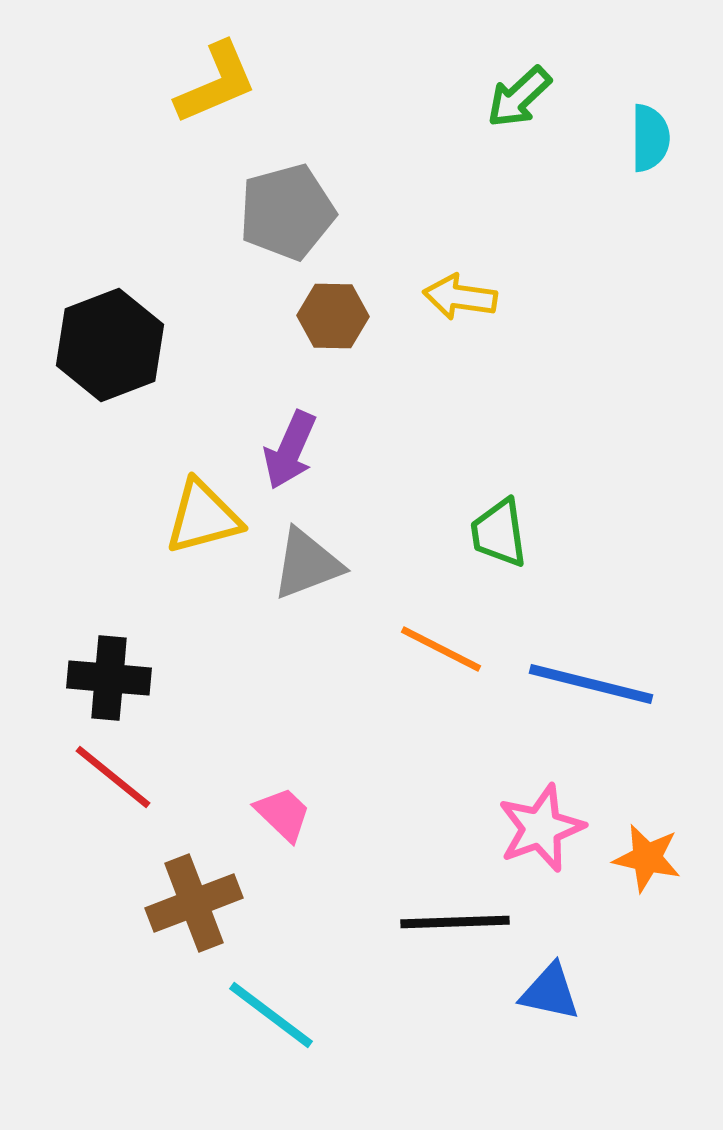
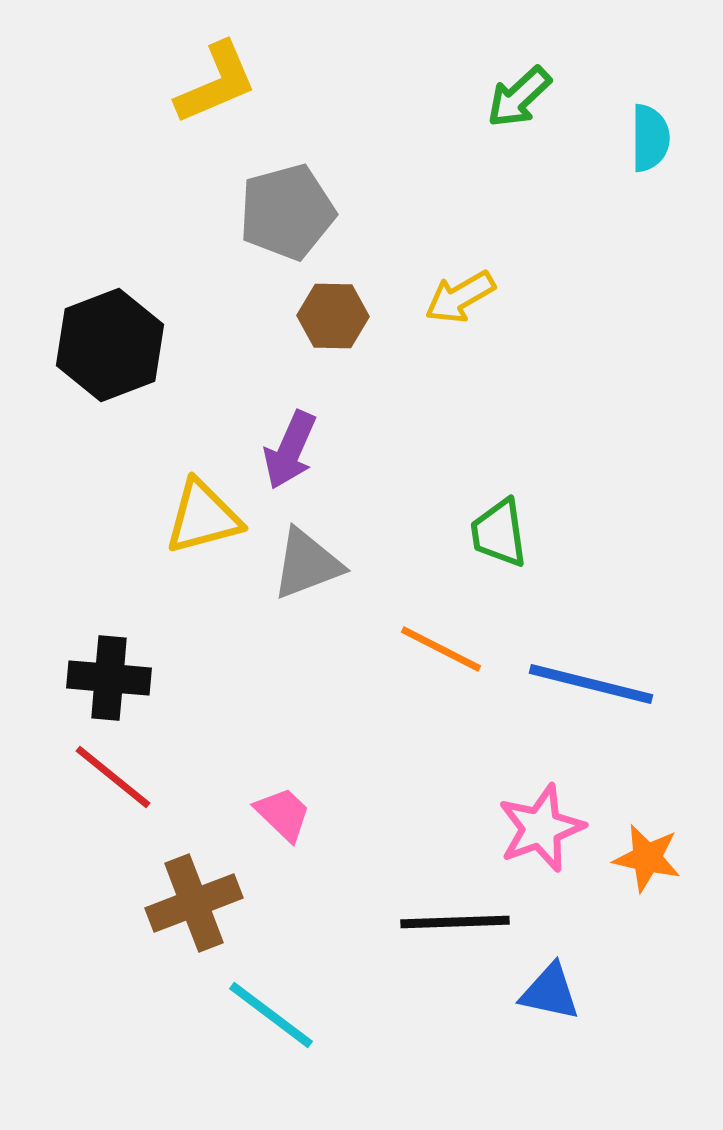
yellow arrow: rotated 38 degrees counterclockwise
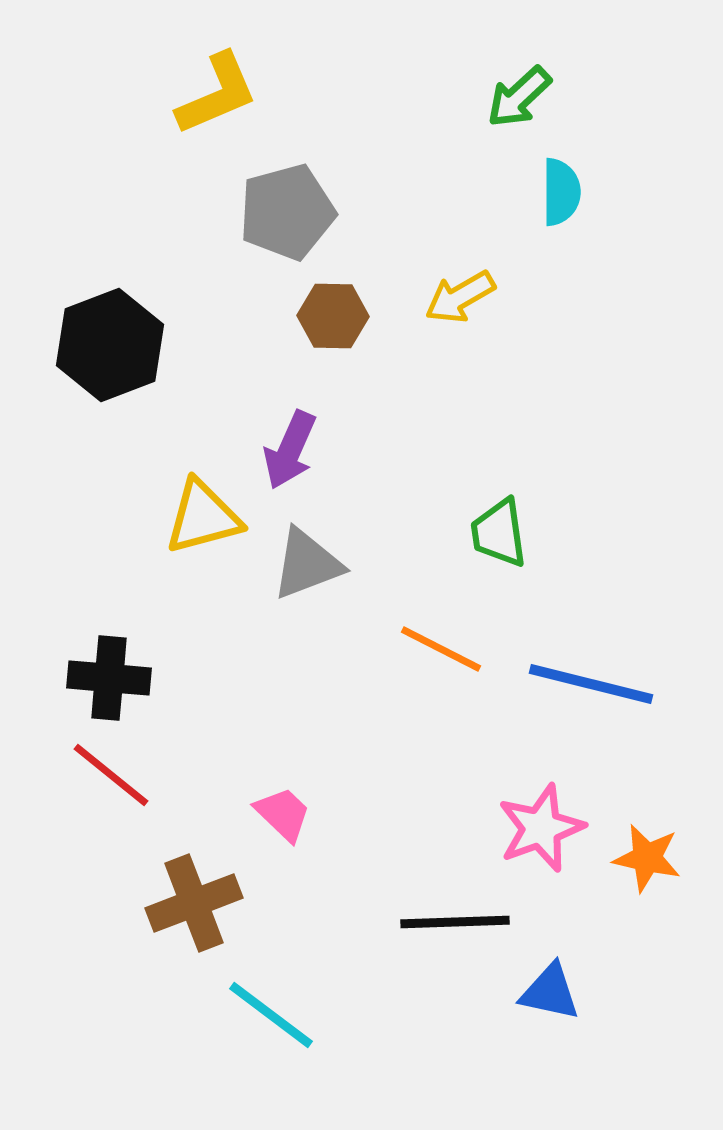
yellow L-shape: moved 1 px right, 11 px down
cyan semicircle: moved 89 px left, 54 px down
red line: moved 2 px left, 2 px up
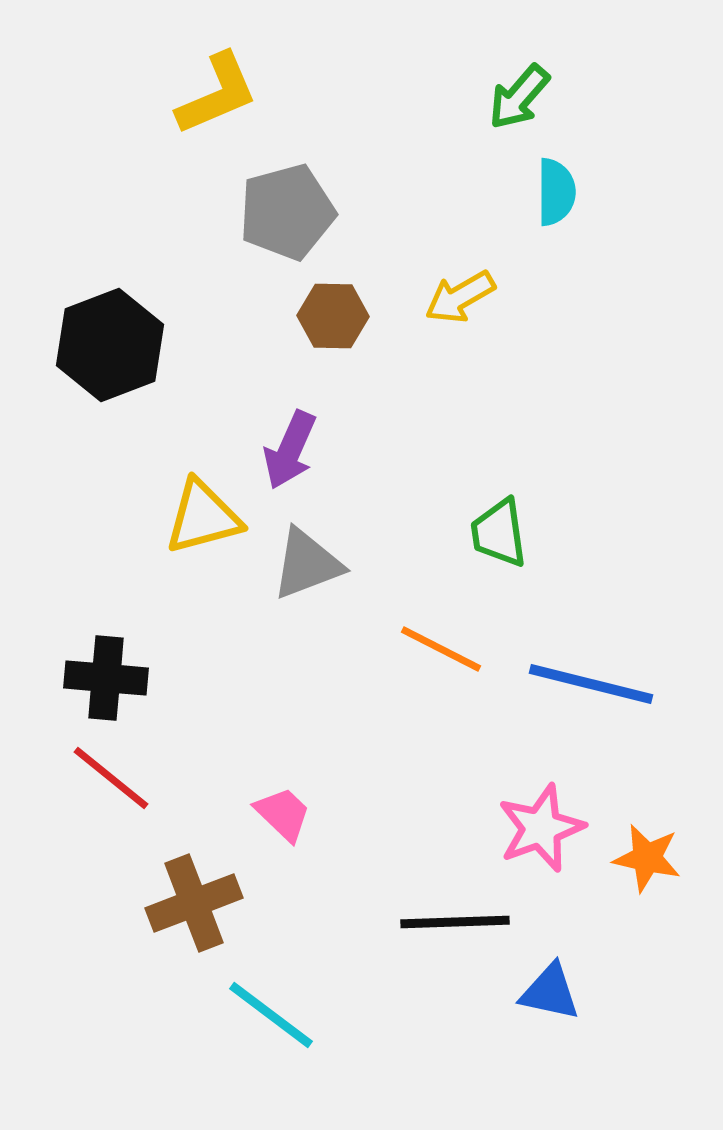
green arrow: rotated 6 degrees counterclockwise
cyan semicircle: moved 5 px left
black cross: moved 3 px left
red line: moved 3 px down
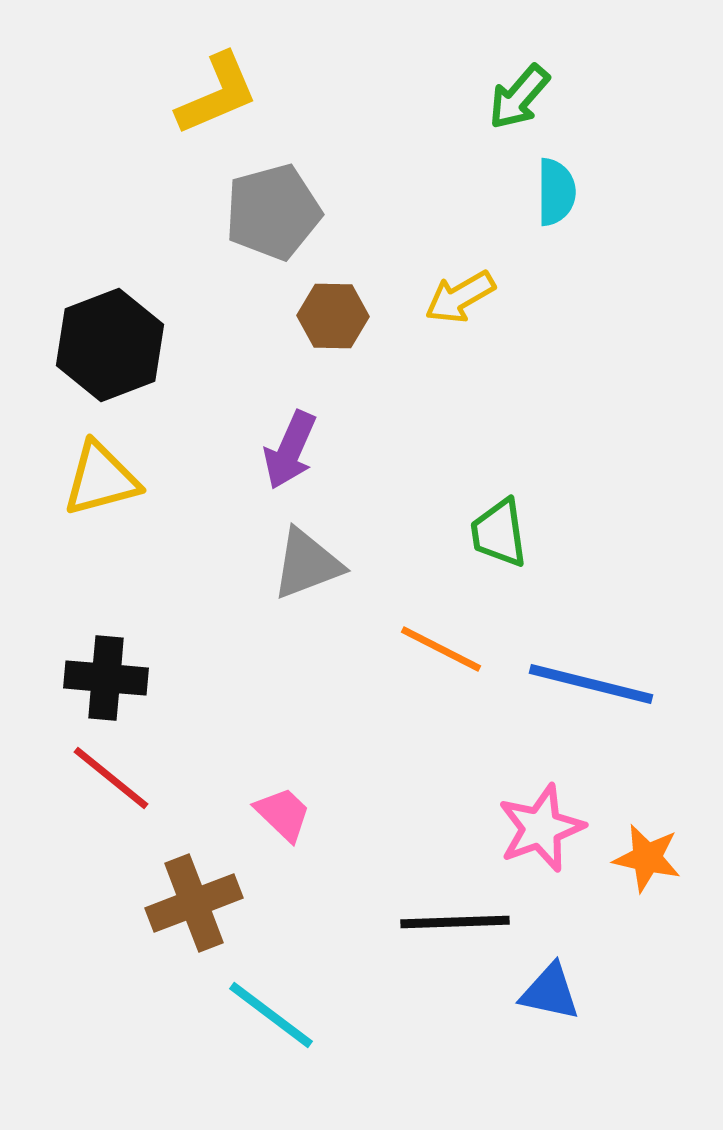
gray pentagon: moved 14 px left
yellow triangle: moved 102 px left, 38 px up
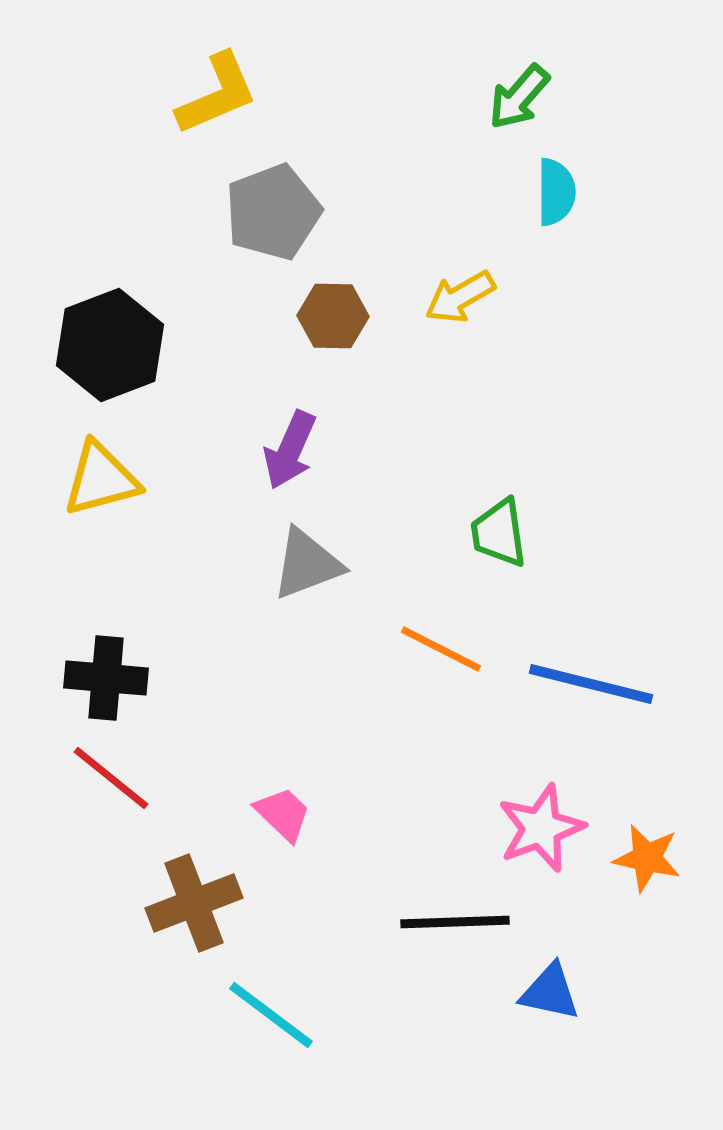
gray pentagon: rotated 6 degrees counterclockwise
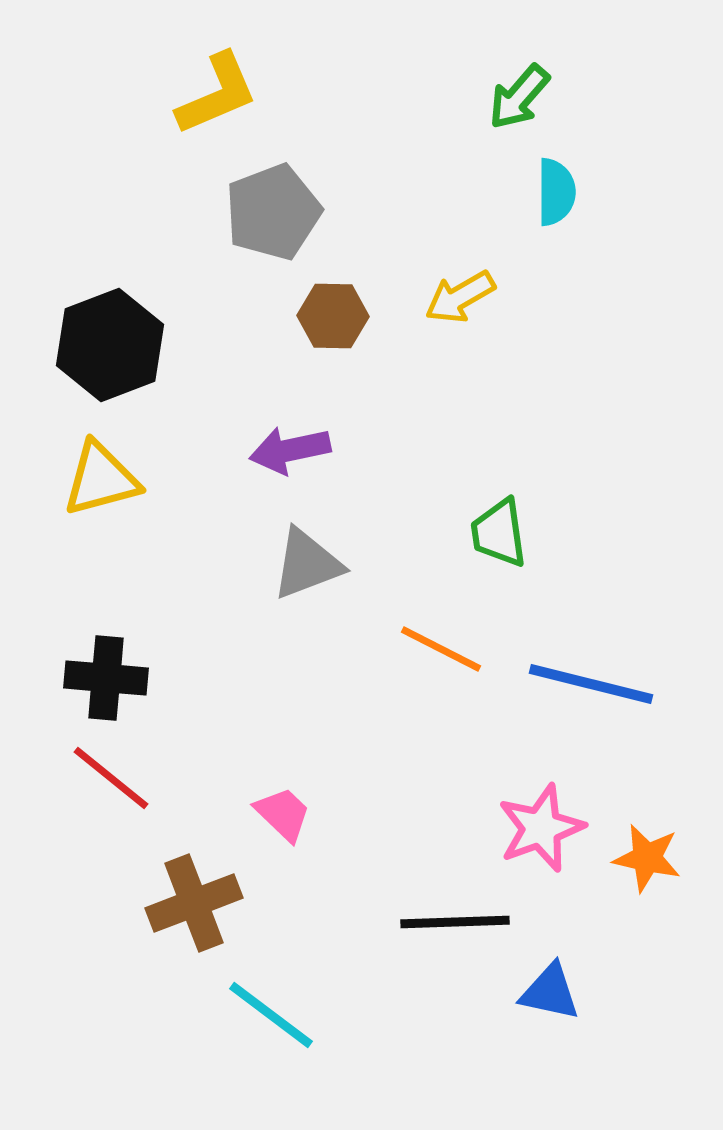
purple arrow: rotated 54 degrees clockwise
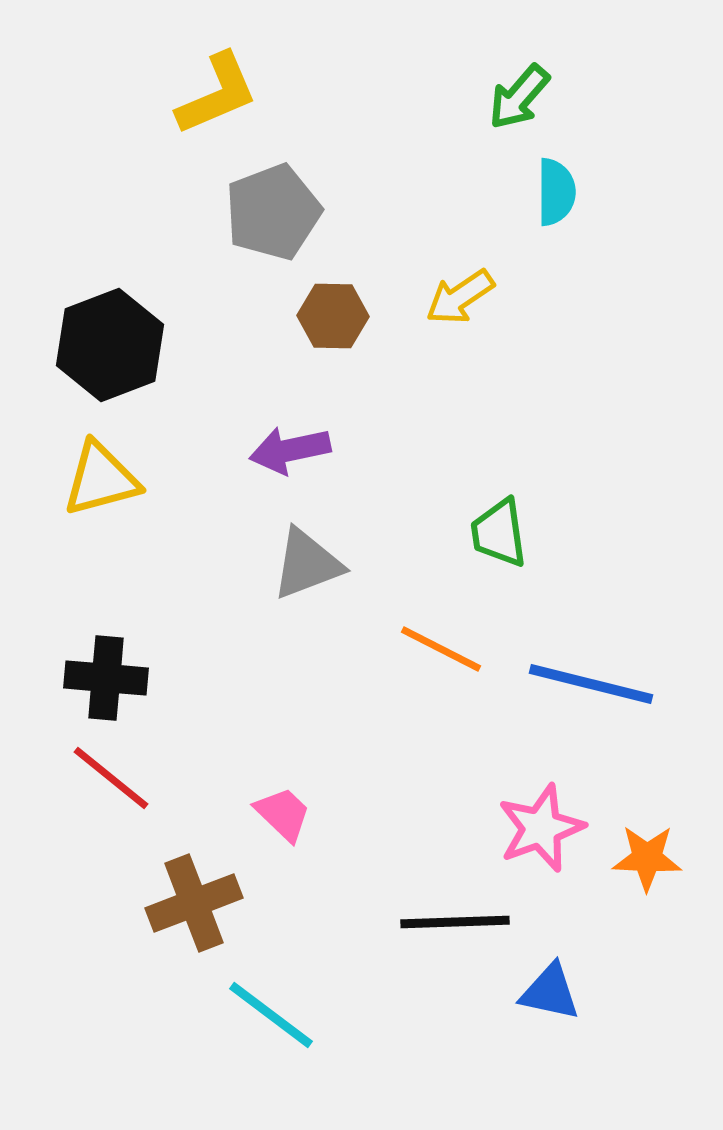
yellow arrow: rotated 4 degrees counterclockwise
orange star: rotated 10 degrees counterclockwise
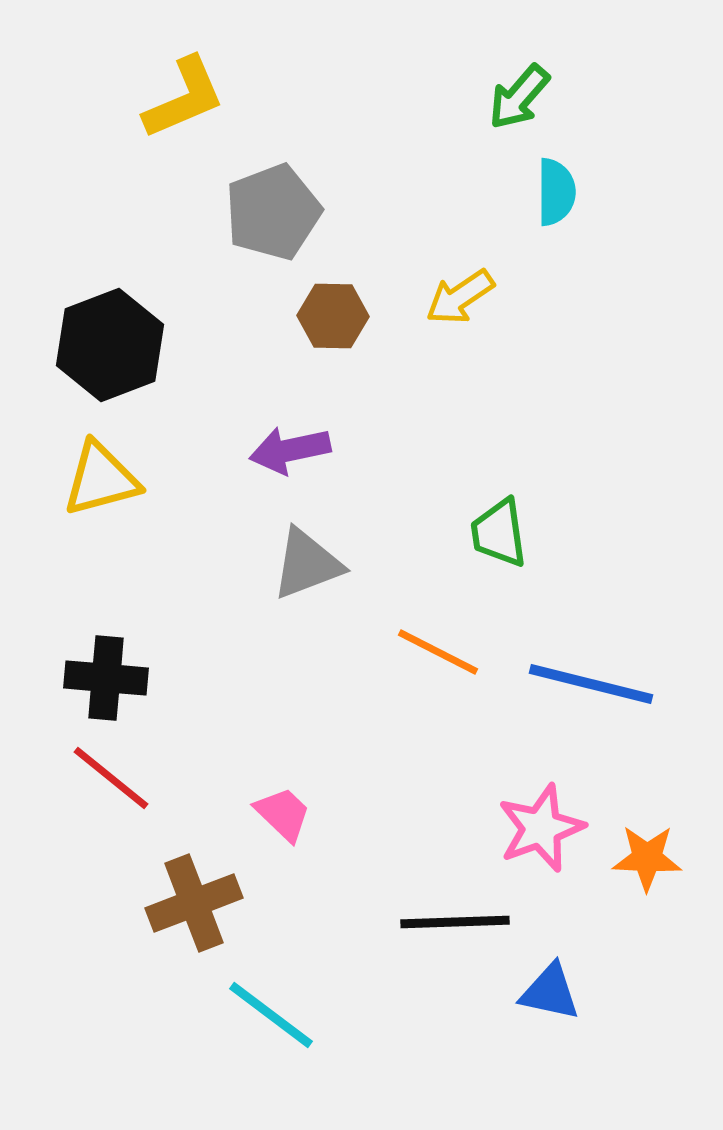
yellow L-shape: moved 33 px left, 4 px down
orange line: moved 3 px left, 3 px down
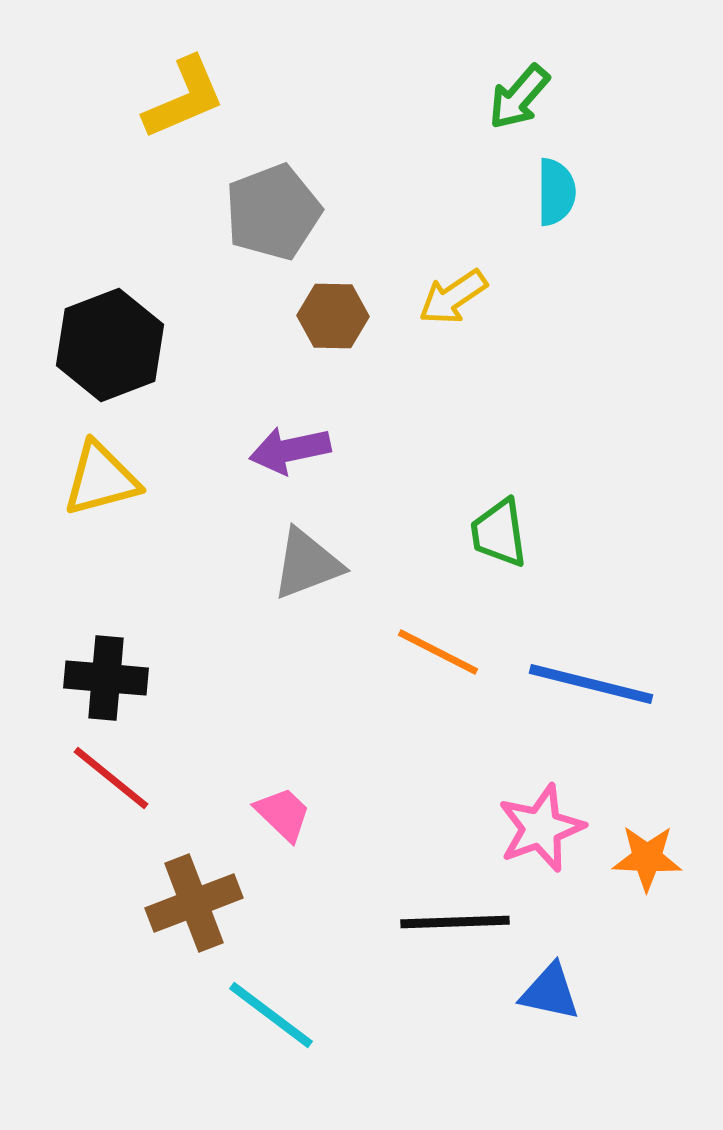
yellow arrow: moved 7 px left
